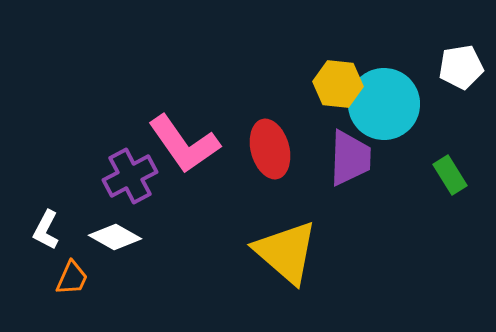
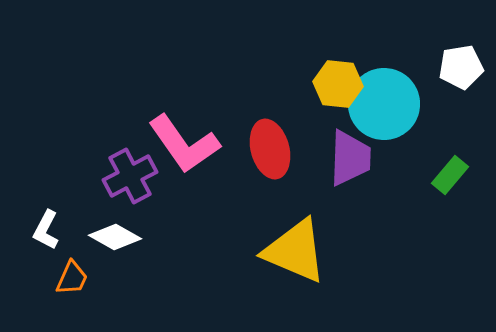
green rectangle: rotated 72 degrees clockwise
yellow triangle: moved 9 px right, 1 px up; rotated 18 degrees counterclockwise
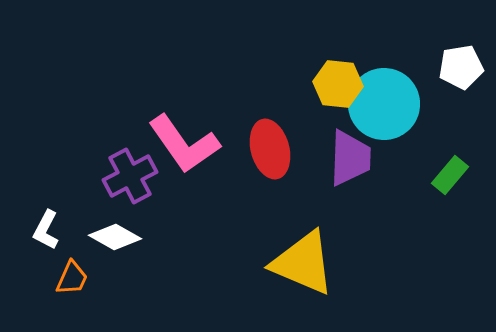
yellow triangle: moved 8 px right, 12 px down
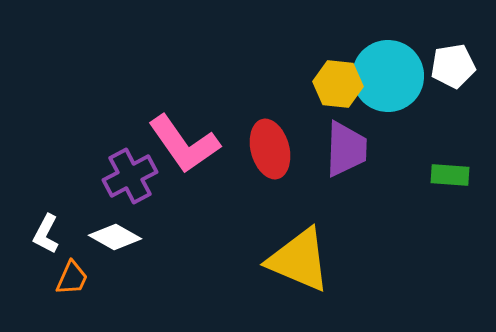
white pentagon: moved 8 px left, 1 px up
cyan circle: moved 4 px right, 28 px up
purple trapezoid: moved 4 px left, 9 px up
green rectangle: rotated 54 degrees clockwise
white L-shape: moved 4 px down
yellow triangle: moved 4 px left, 3 px up
